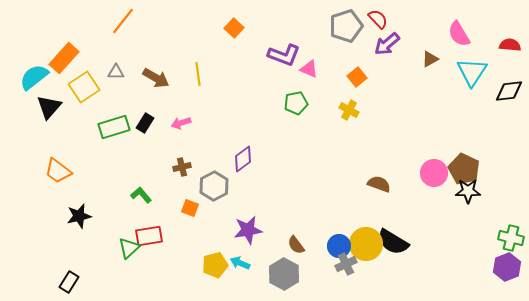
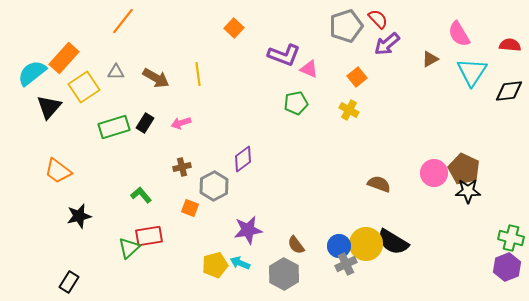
cyan semicircle at (34, 77): moved 2 px left, 4 px up
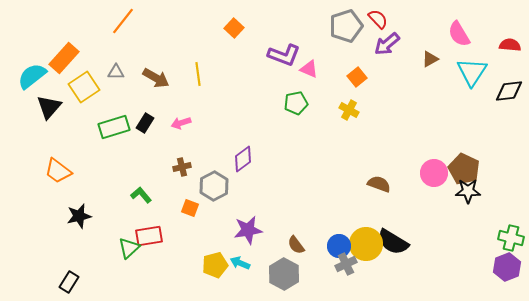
cyan semicircle at (32, 73): moved 3 px down
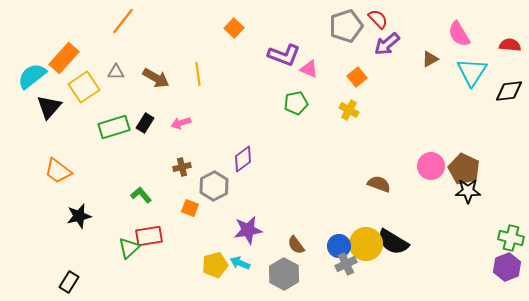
pink circle at (434, 173): moved 3 px left, 7 px up
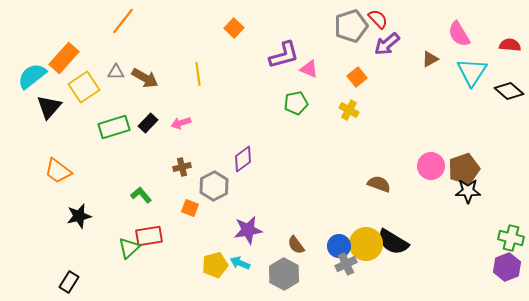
gray pentagon at (346, 26): moved 5 px right
purple L-shape at (284, 55): rotated 36 degrees counterclockwise
brown arrow at (156, 78): moved 11 px left
black diamond at (509, 91): rotated 48 degrees clockwise
black rectangle at (145, 123): moved 3 px right; rotated 12 degrees clockwise
brown pentagon at (464, 169): rotated 28 degrees clockwise
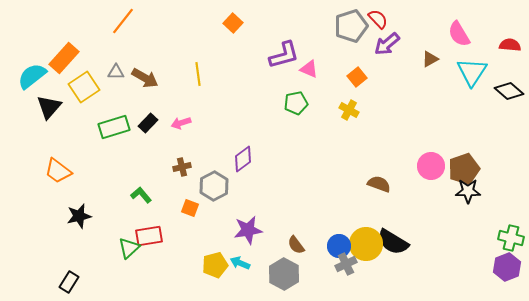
orange square at (234, 28): moved 1 px left, 5 px up
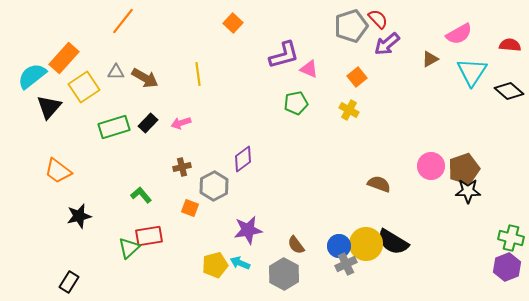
pink semicircle at (459, 34): rotated 88 degrees counterclockwise
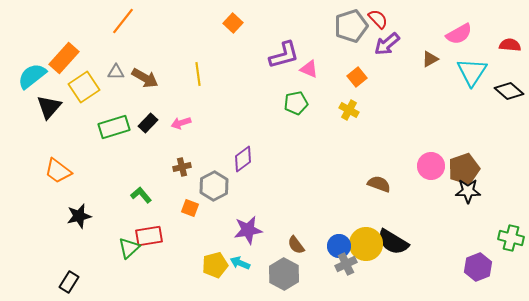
purple hexagon at (507, 267): moved 29 px left
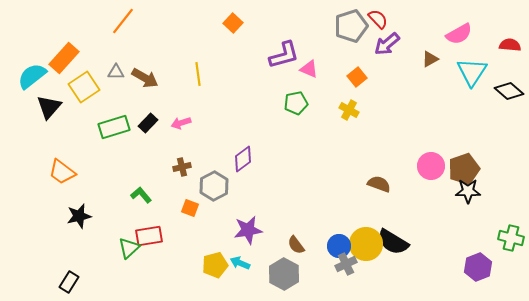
orange trapezoid at (58, 171): moved 4 px right, 1 px down
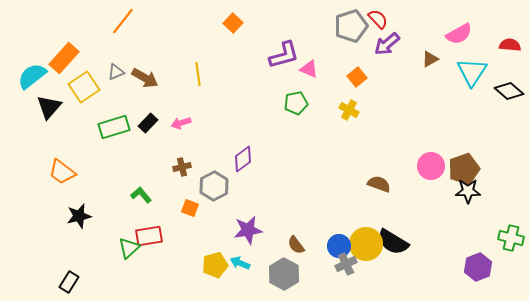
gray triangle at (116, 72): rotated 24 degrees counterclockwise
